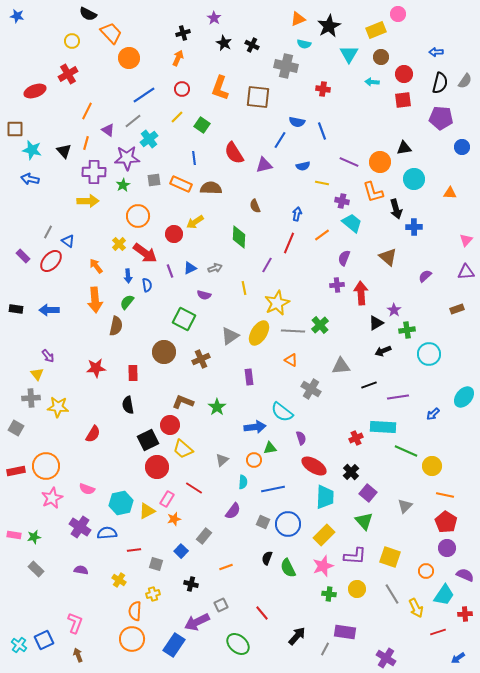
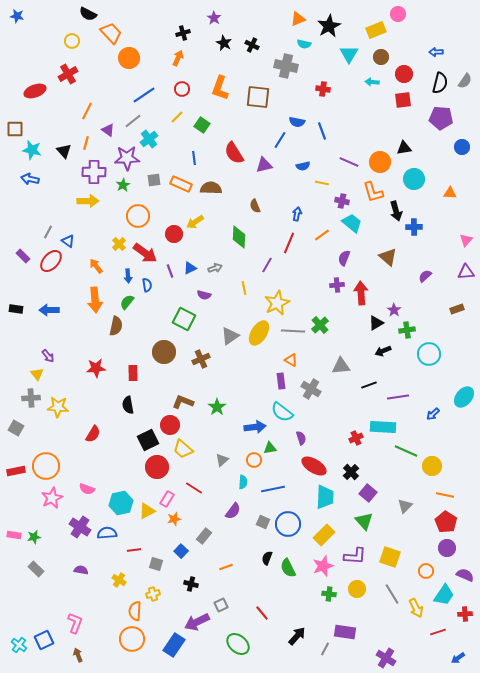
black arrow at (396, 209): moved 2 px down
purple rectangle at (249, 377): moved 32 px right, 4 px down
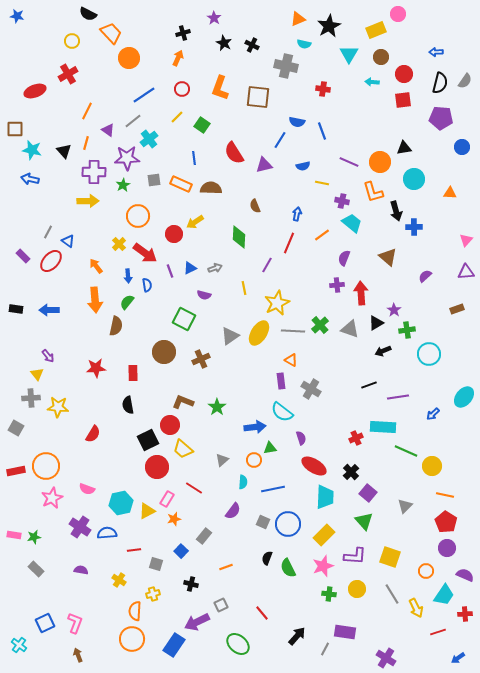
gray triangle at (341, 366): moved 9 px right, 37 px up; rotated 24 degrees clockwise
blue square at (44, 640): moved 1 px right, 17 px up
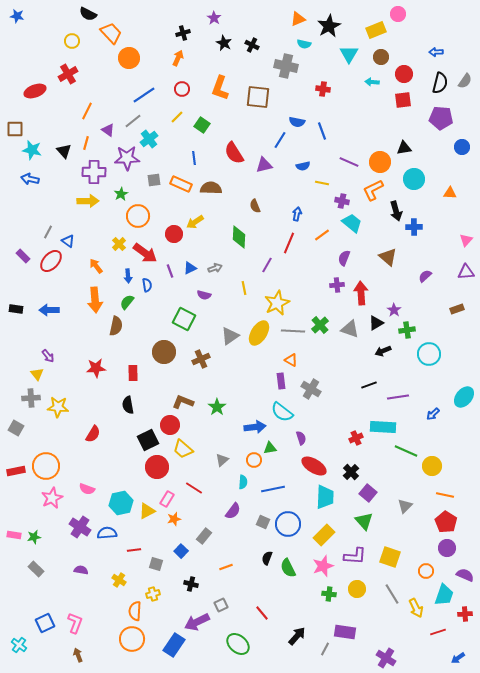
green star at (123, 185): moved 2 px left, 9 px down
orange L-shape at (373, 192): moved 2 px up; rotated 80 degrees clockwise
cyan trapezoid at (444, 595): rotated 15 degrees counterclockwise
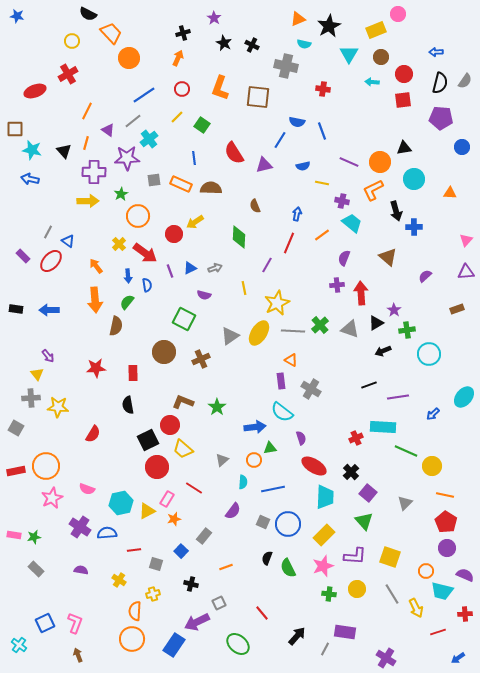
gray triangle at (405, 506): moved 3 px up
cyan trapezoid at (444, 595): moved 2 px left, 4 px up; rotated 85 degrees clockwise
gray square at (221, 605): moved 2 px left, 2 px up
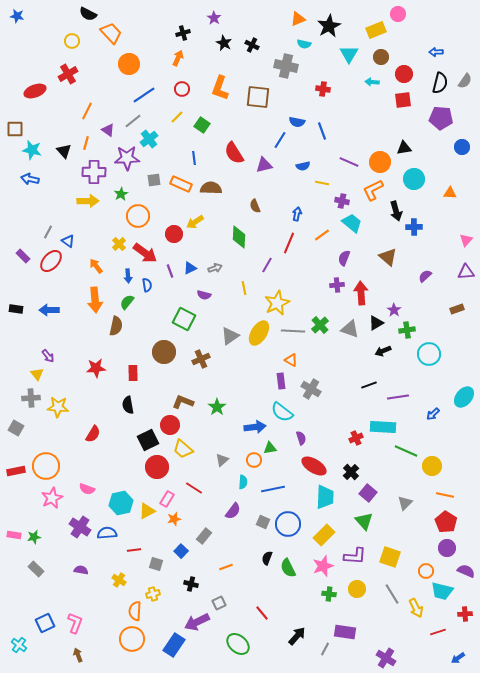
orange circle at (129, 58): moved 6 px down
purple semicircle at (465, 575): moved 1 px right, 4 px up
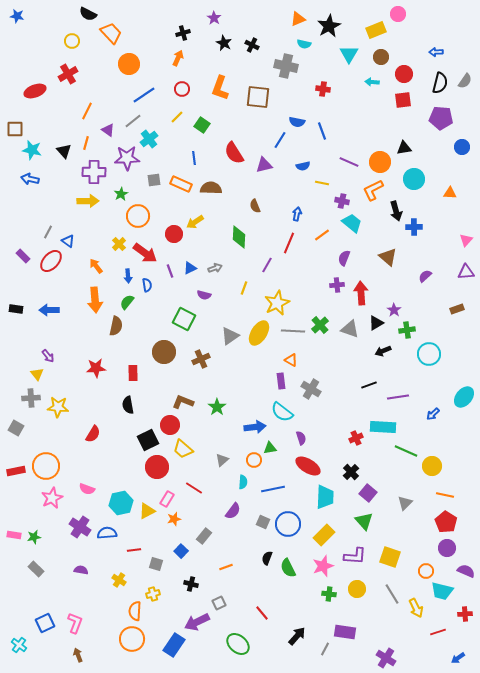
yellow line at (244, 288): rotated 32 degrees clockwise
red ellipse at (314, 466): moved 6 px left
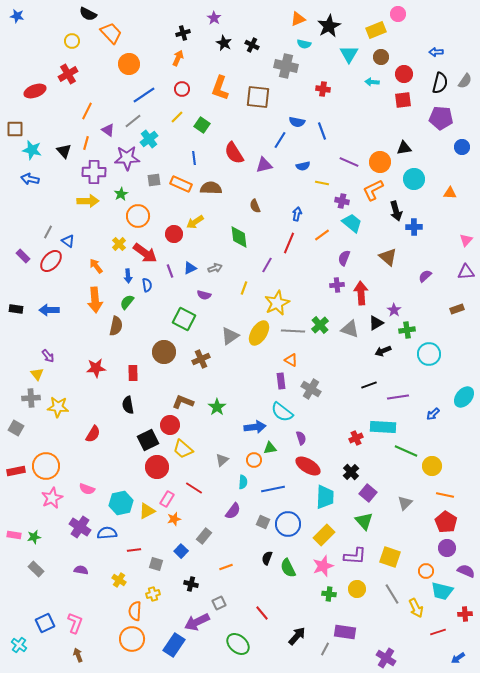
green diamond at (239, 237): rotated 10 degrees counterclockwise
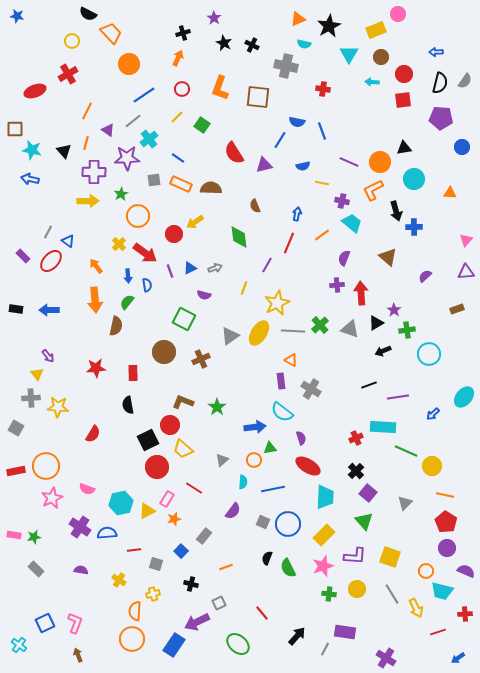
blue line at (194, 158): moved 16 px left; rotated 48 degrees counterclockwise
black cross at (351, 472): moved 5 px right, 1 px up
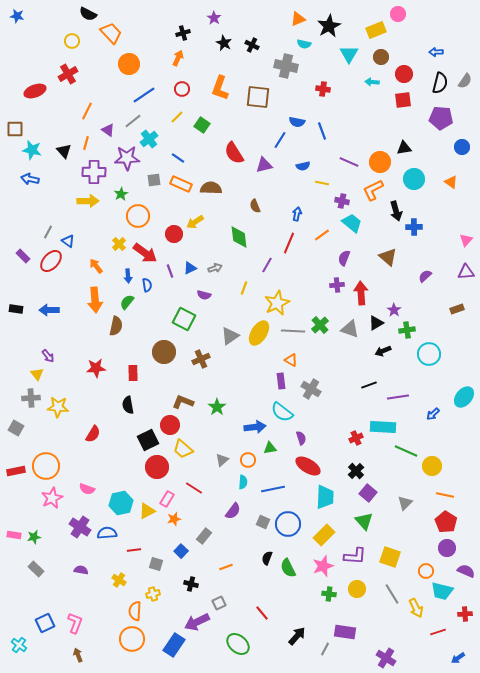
orange triangle at (450, 193): moved 1 px right, 11 px up; rotated 32 degrees clockwise
orange circle at (254, 460): moved 6 px left
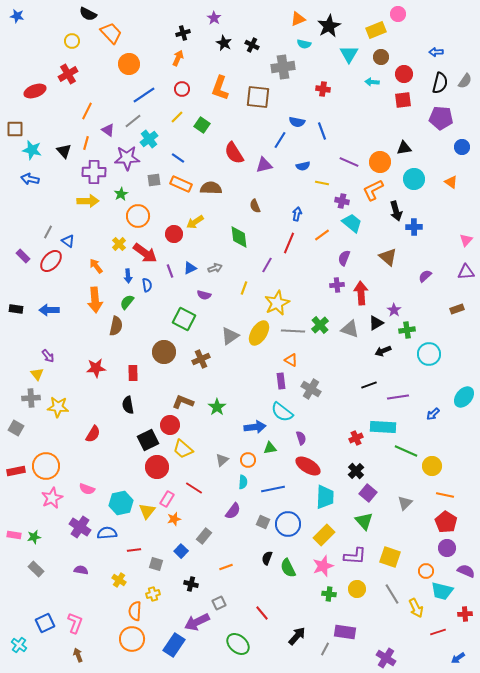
gray cross at (286, 66): moved 3 px left, 1 px down; rotated 20 degrees counterclockwise
yellow triangle at (147, 511): rotated 24 degrees counterclockwise
